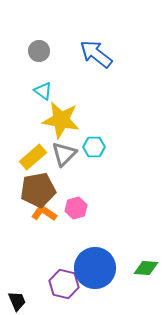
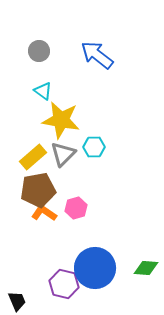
blue arrow: moved 1 px right, 1 px down
gray triangle: moved 1 px left
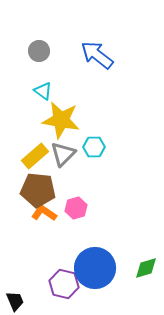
yellow rectangle: moved 2 px right, 1 px up
brown pentagon: rotated 16 degrees clockwise
green diamond: rotated 20 degrees counterclockwise
black trapezoid: moved 2 px left
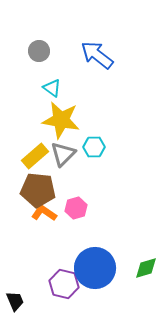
cyan triangle: moved 9 px right, 3 px up
